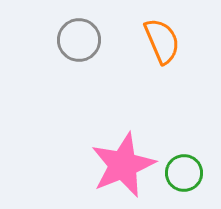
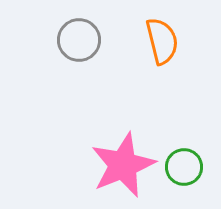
orange semicircle: rotated 9 degrees clockwise
green circle: moved 6 px up
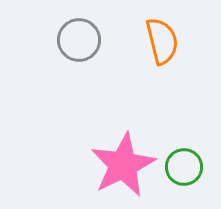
pink star: rotated 4 degrees counterclockwise
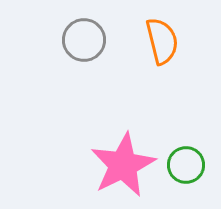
gray circle: moved 5 px right
green circle: moved 2 px right, 2 px up
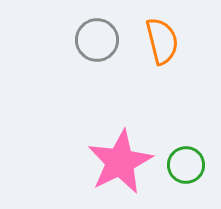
gray circle: moved 13 px right
pink star: moved 3 px left, 3 px up
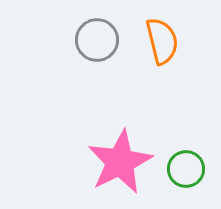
green circle: moved 4 px down
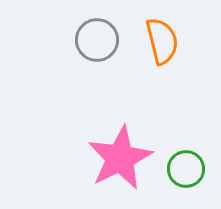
pink star: moved 4 px up
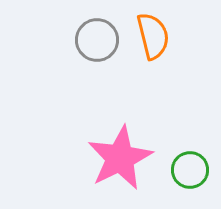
orange semicircle: moved 9 px left, 5 px up
green circle: moved 4 px right, 1 px down
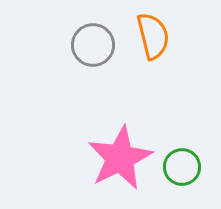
gray circle: moved 4 px left, 5 px down
green circle: moved 8 px left, 3 px up
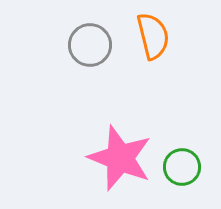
gray circle: moved 3 px left
pink star: rotated 24 degrees counterclockwise
